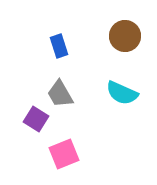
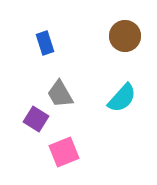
blue rectangle: moved 14 px left, 3 px up
cyan semicircle: moved 5 px down; rotated 72 degrees counterclockwise
pink square: moved 2 px up
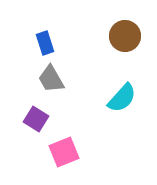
gray trapezoid: moved 9 px left, 15 px up
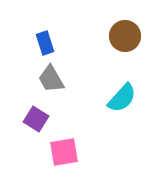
pink square: rotated 12 degrees clockwise
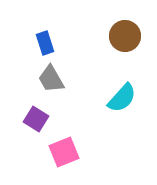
pink square: rotated 12 degrees counterclockwise
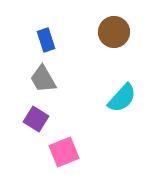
brown circle: moved 11 px left, 4 px up
blue rectangle: moved 1 px right, 3 px up
gray trapezoid: moved 8 px left
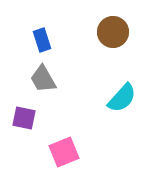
brown circle: moved 1 px left
blue rectangle: moved 4 px left
purple square: moved 12 px left, 1 px up; rotated 20 degrees counterclockwise
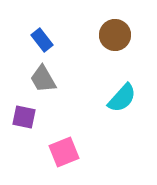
brown circle: moved 2 px right, 3 px down
blue rectangle: rotated 20 degrees counterclockwise
purple square: moved 1 px up
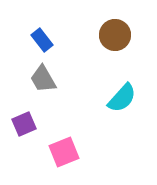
purple square: moved 7 px down; rotated 35 degrees counterclockwise
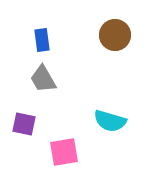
blue rectangle: rotated 30 degrees clockwise
cyan semicircle: moved 12 px left, 23 px down; rotated 64 degrees clockwise
purple square: rotated 35 degrees clockwise
pink square: rotated 12 degrees clockwise
